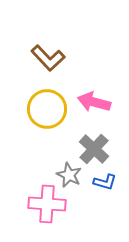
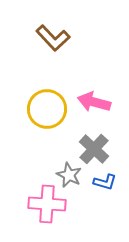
brown L-shape: moved 5 px right, 20 px up
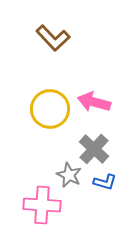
yellow circle: moved 3 px right
pink cross: moved 5 px left, 1 px down
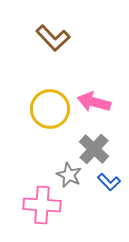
blue L-shape: moved 4 px right; rotated 30 degrees clockwise
